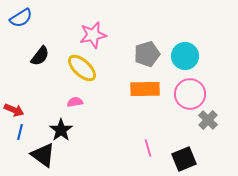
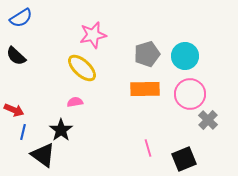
black semicircle: moved 24 px left; rotated 95 degrees clockwise
blue line: moved 3 px right
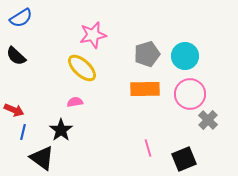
black triangle: moved 1 px left, 3 px down
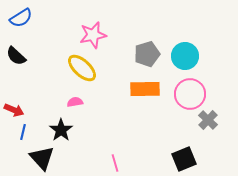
pink line: moved 33 px left, 15 px down
black triangle: rotated 12 degrees clockwise
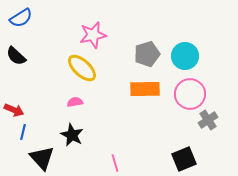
gray cross: rotated 12 degrees clockwise
black star: moved 11 px right, 5 px down; rotated 10 degrees counterclockwise
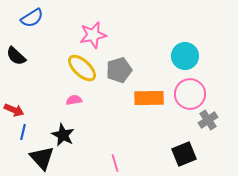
blue semicircle: moved 11 px right
gray pentagon: moved 28 px left, 16 px down
orange rectangle: moved 4 px right, 9 px down
pink semicircle: moved 1 px left, 2 px up
black star: moved 9 px left
black square: moved 5 px up
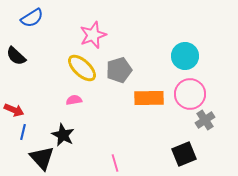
pink star: rotated 8 degrees counterclockwise
gray cross: moved 3 px left
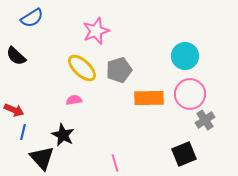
pink star: moved 3 px right, 4 px up
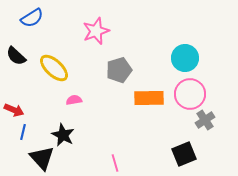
cyan circle: moved 2 px down
yellow ellipse: moved 28 px left
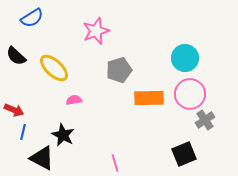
black triangle: rotated 20 degrees counterclockwise
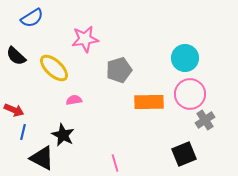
pink star: moved 11 px left, 8 px down; rotated 12 degrees clockwise
orange rectangle: moved 4 px down
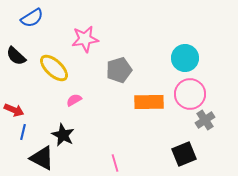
pink semicircle: rotated 21 degrees counterclockwise
